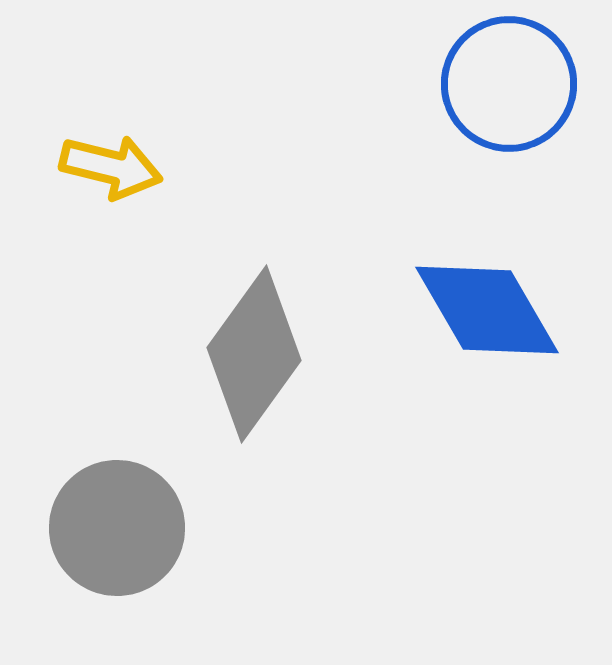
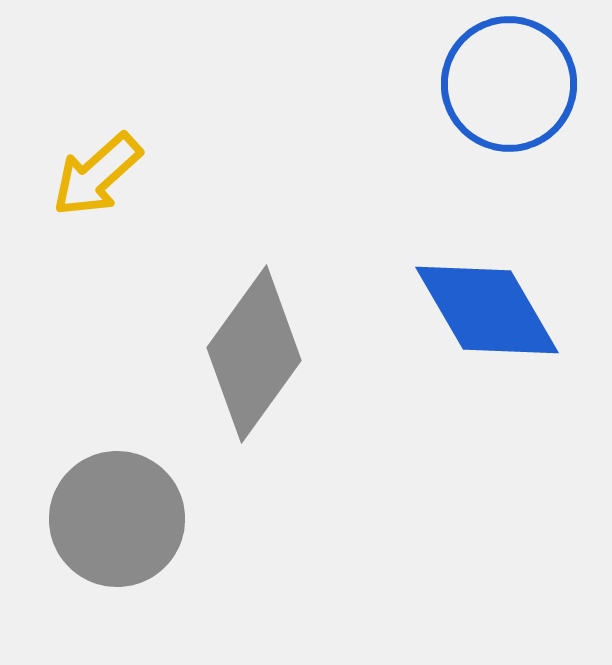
yellow arrow: moved 14 px left, 8 px down; rotated 124 degrees clockwise
gray circle: moved 9 px up
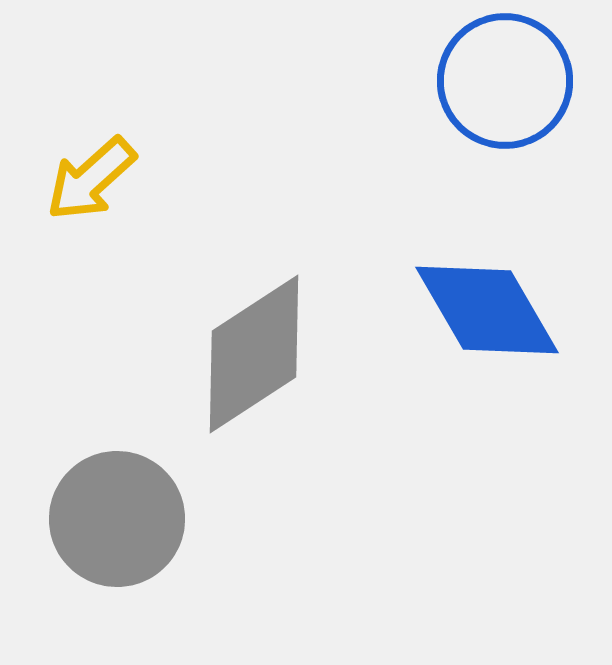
blue circle: moved 4 px left, 3 px up
yellow arrow: moved 6 px left, 4 px down
gray diamond: rotated 21 degrees clockwise
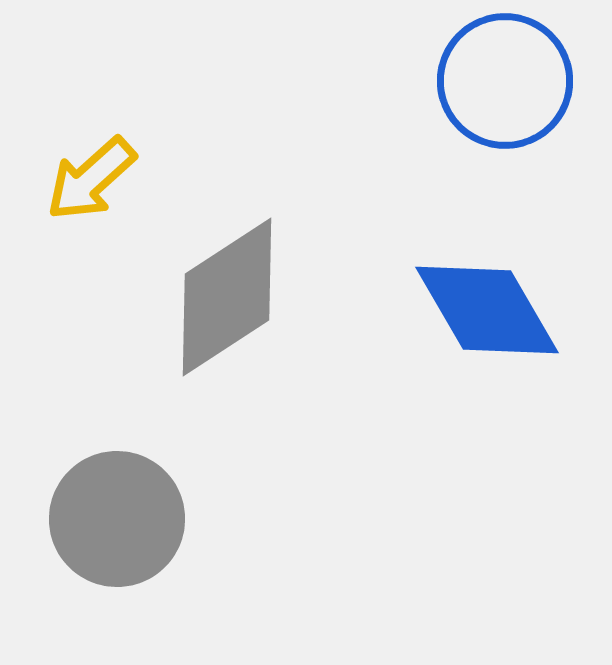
gray diamond: moved 27 px left, 57 px up
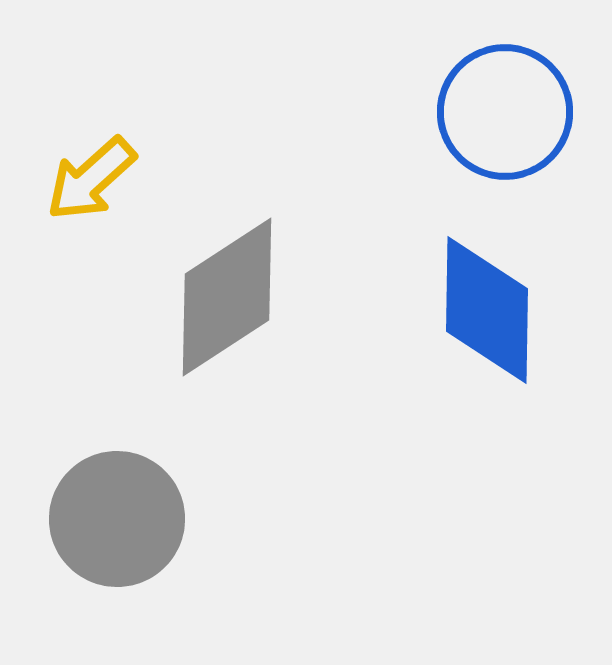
blue circle: moved 31 px down
blue diamond: rotated 31 degrees clockwise
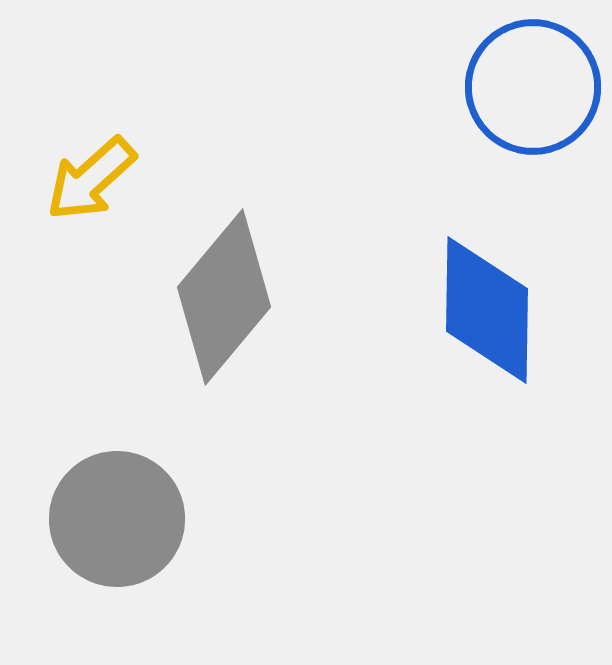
blue circle: moved 28 px right, 25 px up
gray diamond: moved 3 px left; rotated 17 degrees counterclockwise
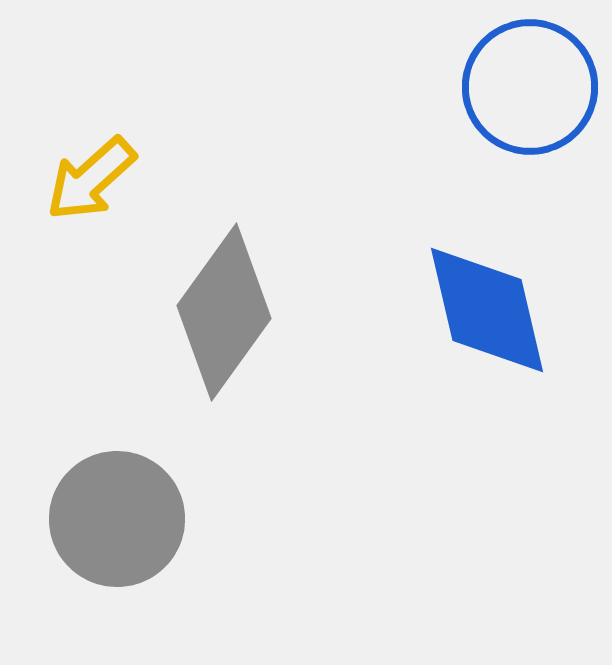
blue circle: moved 3 px left
gray diamond: moved 15 px down; rotated 4 degrees counterclockwise
blue diamond: rotated 14 degrees counterclockwise
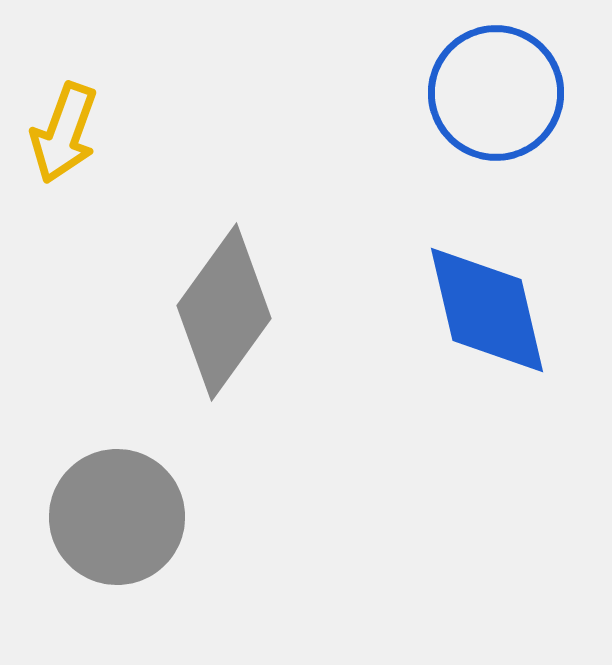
blue circle: moved 34 px left, 6 px down
yellow arrow: moved 27 px left, 46 px up; rotated 28 degrees counterclockwise
gray circle: moved 2 px up
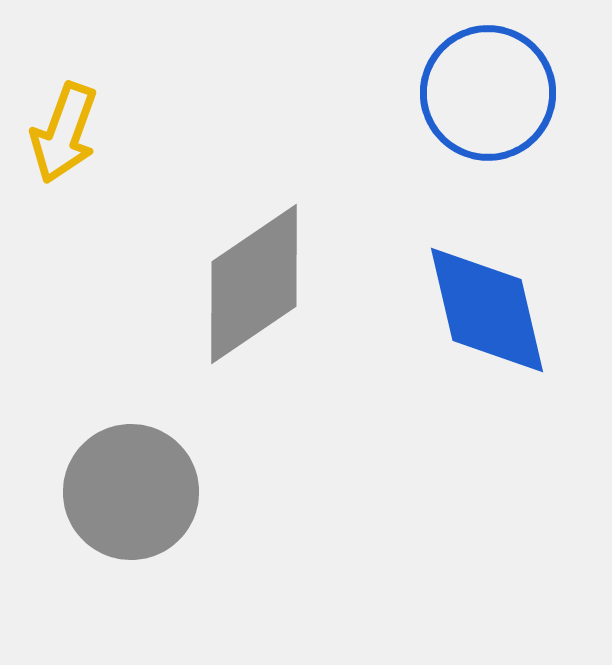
blue circle: moved 8 px left
gray diamond: moved 30 px right, 28 px up; rotated 20 degrees clockwise
gray circle: moved 14 px right, 25 px up
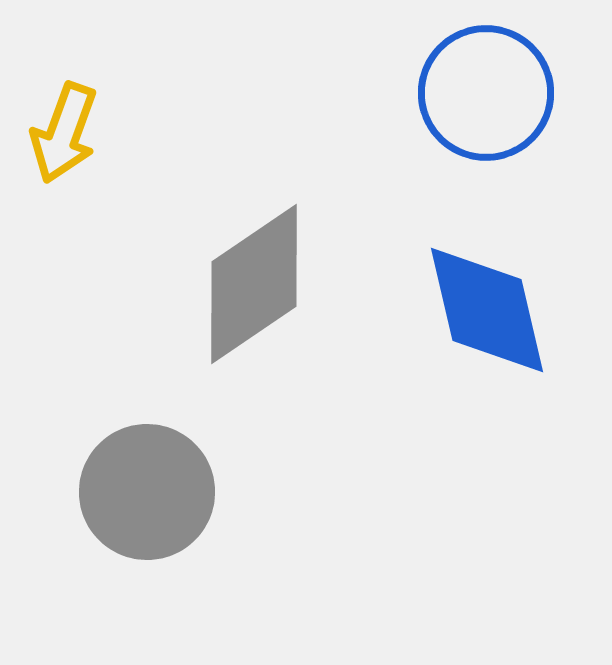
blue circle: moved 2 px left
gray circle: moved 16 px right
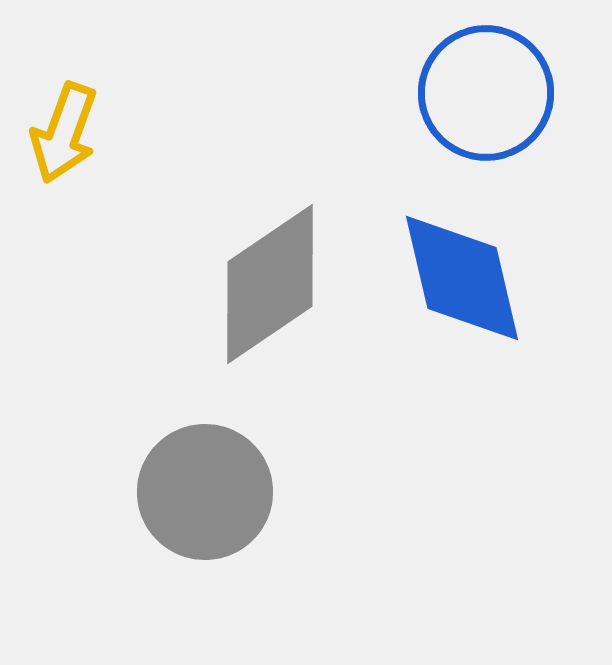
gray diamond: moved 16 px right
blue diamond: moved 25 px left, 32 px up
gray circle: moved 58 px right
